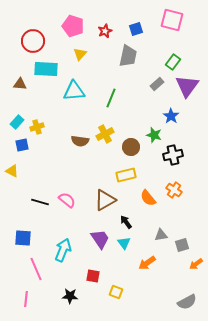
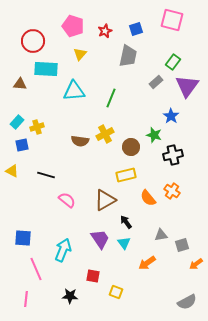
gray rectangle at (157, 84): moved 1 px left, 2 px up
orange cross at (174, 190): moved 2 px left, 1 px down
black line at (40, 202): moved 6 px right, 27 px up
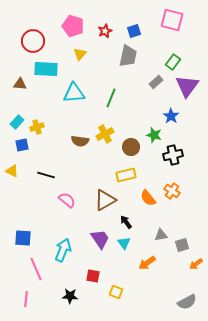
blue square at (136, 29): moved 2 px left, 2 px down
cyan triangle at (74, 91): moved 2 px down
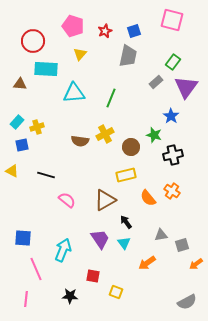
purple triangle at (187, 86): moved 1 px left, 1 px down
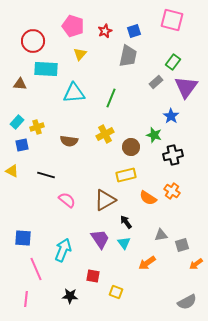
brown semicircle at (80, 141): moved 11 px left
orange semicircle at (148, 198): rotated 18 degrees counterclockwise
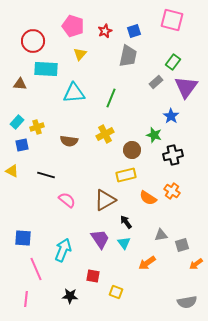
brown circle at (131, 147): moved 1 px right, 3 px down
gray semicircle at (187, 302): rotated 18 degrees clockwise
